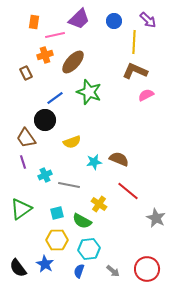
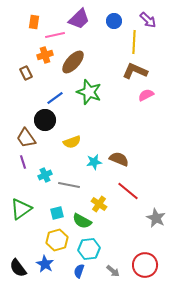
yellow hexagon: rotated 15 degrees counterclockwise
red circle: moved 2 px left, 4 px up
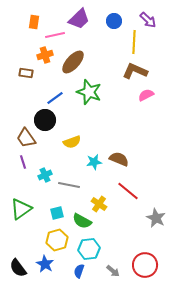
brown rectangle: rotated 56 degrees counterclockwise
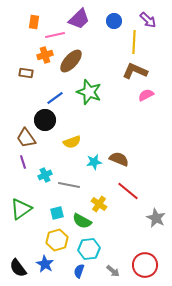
brown ellipse: moved 2 px left, 1 px up
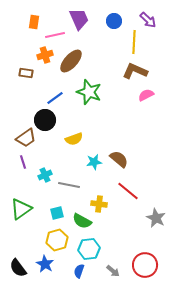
purple trapezoid: rotated 70 degrees counterclockwise
brown trapezoid: rotated 90 degrees counterclockwise
yellow semicircle: moved 2 px right, 3 px up
brown semicircle: rotated 18 degrees clockwise
yellow cross: rotated 28 degrees counterclockwise
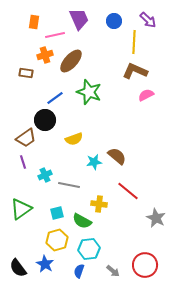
brown semicircle: moved 2 px left, 3 px up
